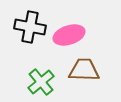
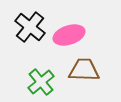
black cross: rotated 28 degrees clockwise
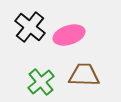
brown trapezoid: moved 5 px down
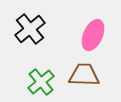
black cross: moved 2 px down; rotated 12 degrees clockwise
pink ellipse: moved 24 px right; rotated 48 degrees counterclockwise
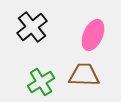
black cross: moved 2 px right, 2 px up
green cross: rotated 8 degrees clockwise
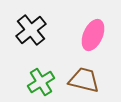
black cross: moved 1 px left, 3 px down
brown trapezoid: moved 5 px down; rotated 12 degrees clockwise
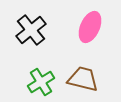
pink ellipse: moved 3 px left, 8 px up
brown trapezoid: moved 1 px left, 1 px up
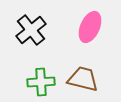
green cross: rotated 28 degrees clockwise
